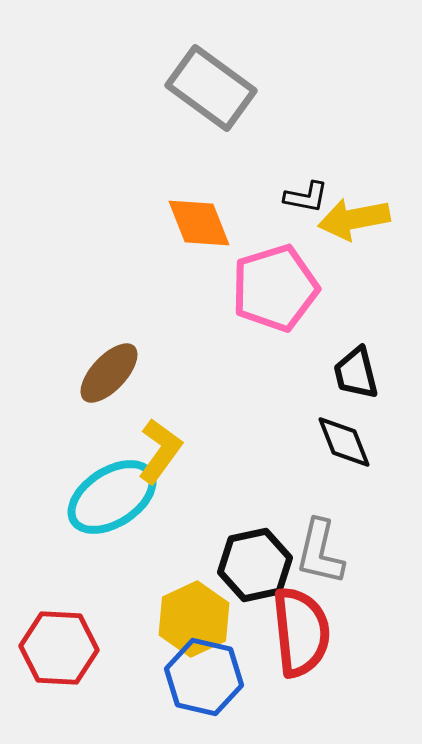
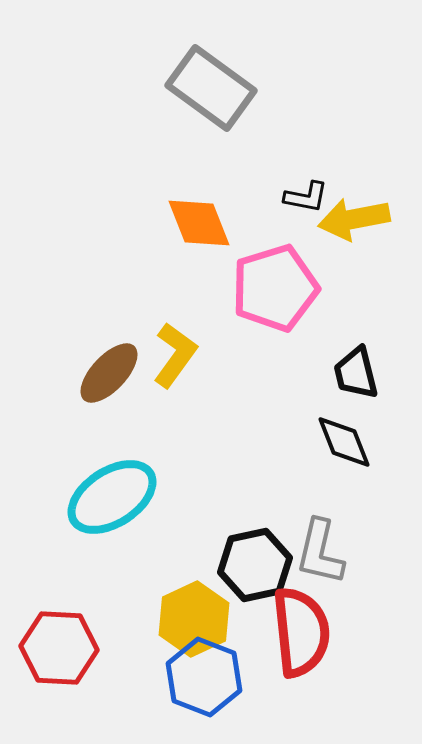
yellow L-shape: moved 15 px right, 96 px up
blue hexagon: rotated 8 degrees clockwise
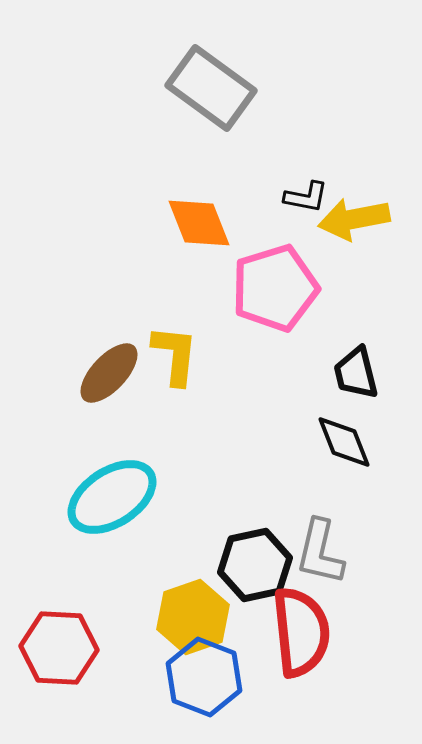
yellow L-shape: rotated 30 degrees counterclockwise
yellow hexagon: moved 1 px left, 2 px up; rotated 6 degrees clockwise
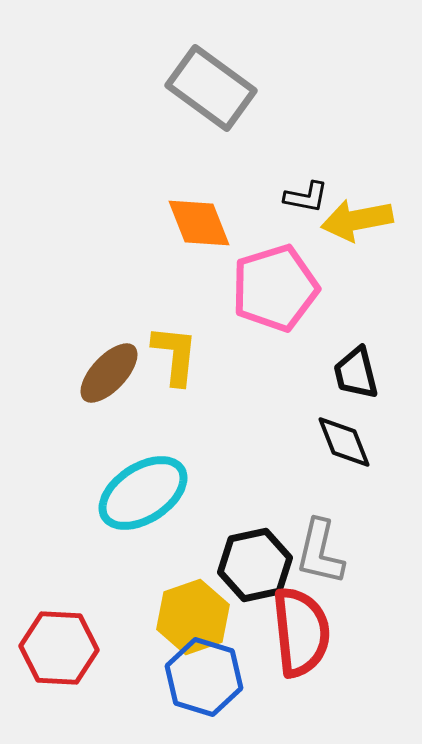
yellow arrow: moved 3 px right, 1 px down
cyan ellipse: moved 31 px right, 4 px up
blue hexagon: rotated 4 degrees counterclockwise
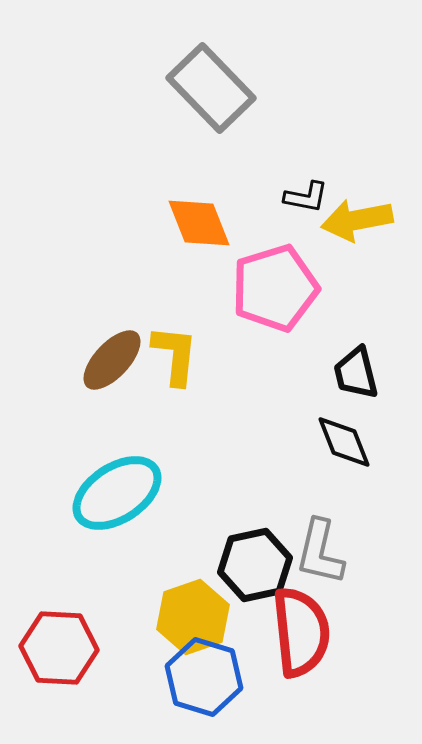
gray rectangle: rotated 10 degrees clockwise
brown ellipse: moved 3 px right, 13 px up
cyan ellipse: moved 26 px left
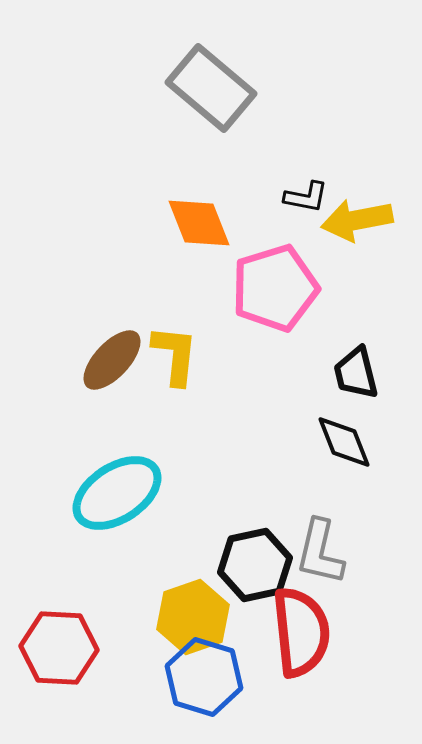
gray rectangle: rotated 6 degrees counterclockwise
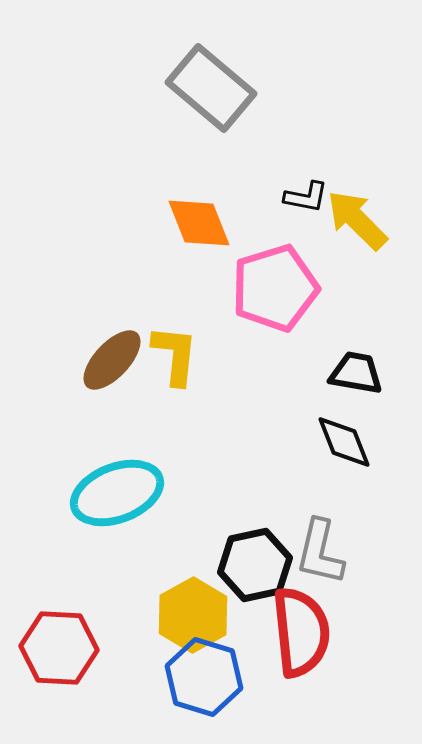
yellow arrow: rotated 56 degrees clockwise
black trapezoid: rotated 114 degrees clockwise
cyan ellipse: rotated 12 degrees clockwise
yellow hexagon: moved 2 px up; rotated 10 degrees counterclockwise
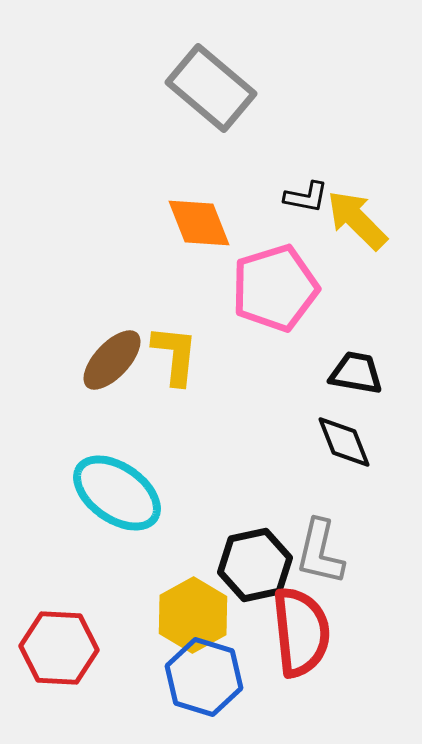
cyan ellipse: rotated 56 degrees clockwise
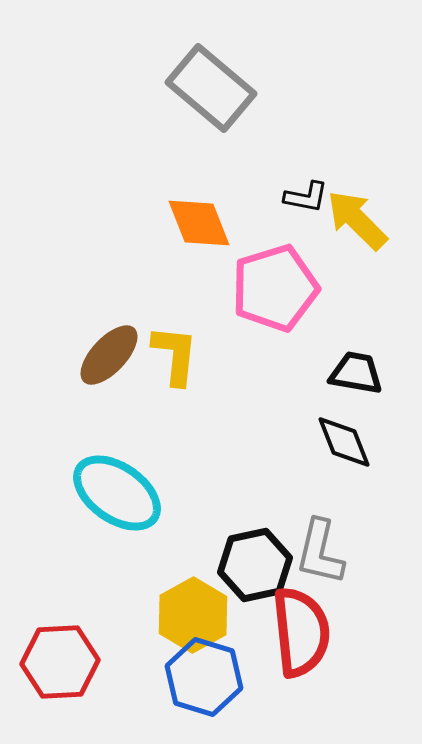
brown ellipse: moved 3 px left, 5 px up
red hexagon: moved 1 px right, 14 px down; rotated 6 degrees counterclockwise
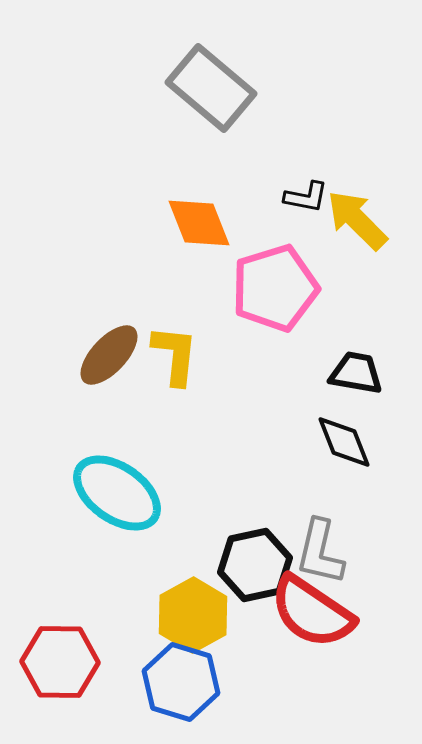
red semicircle: moved 11 px right, 20 px up; rotated 130 degrees clockwise
red hexagon: rotated 4 degrees clockwise
blue hexagon: moved 23 px left, 5 px down
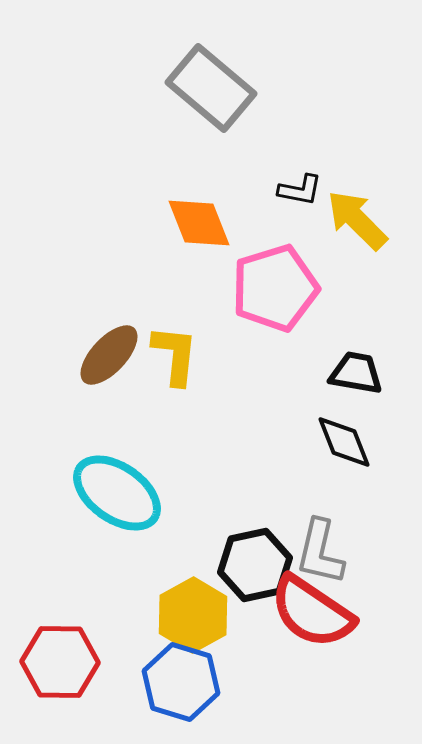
black L-shape: moved 6 px left, 7 px up
